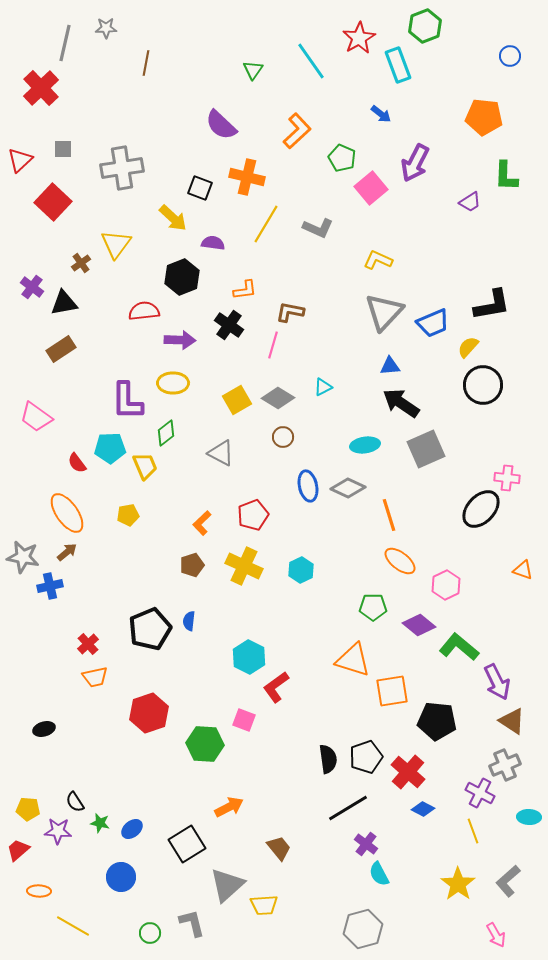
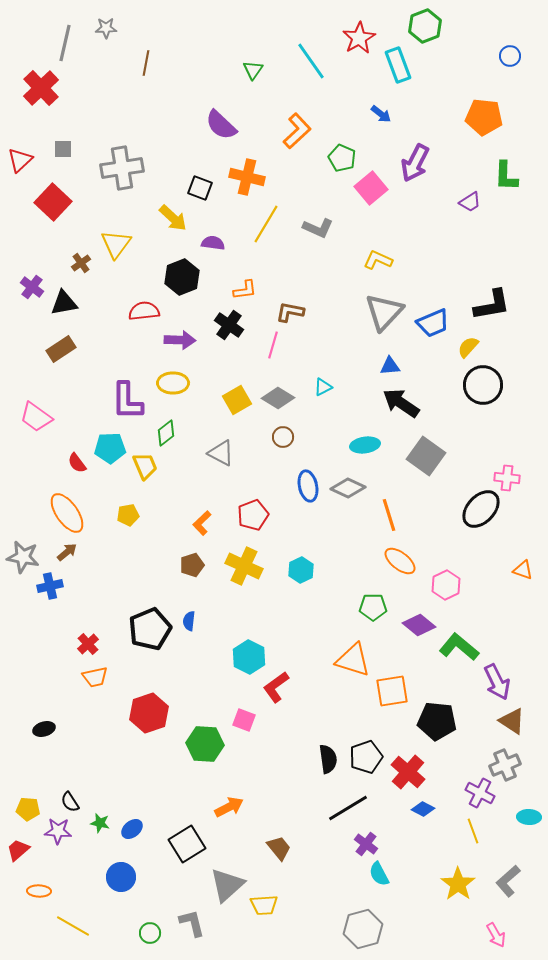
gray square at (426, 449): moved 7 px down; rotated 30 degrees counterclockwise
black semicircle at (75, 802): moved 5 px left
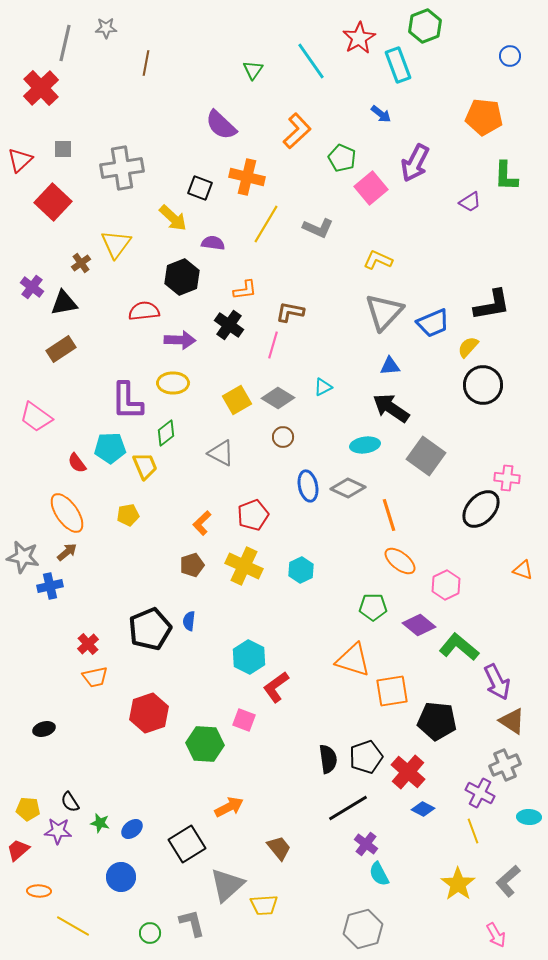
black arrow at (401, 403): moved 10 px left, 5 px down
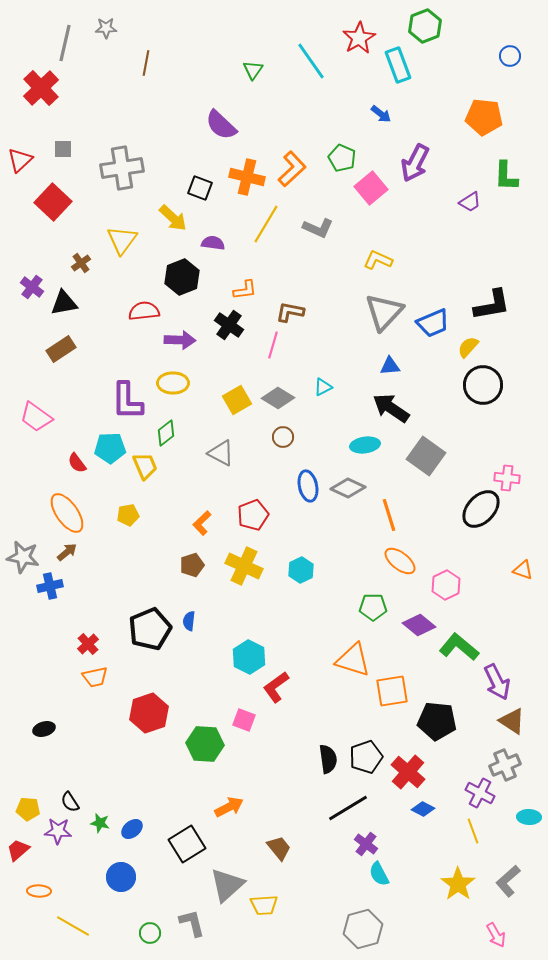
orange L-shape at (297, 131): moved 5 px left, 38 px down
yellow triangle at (116, 244): moved 6 px right, 4 px up
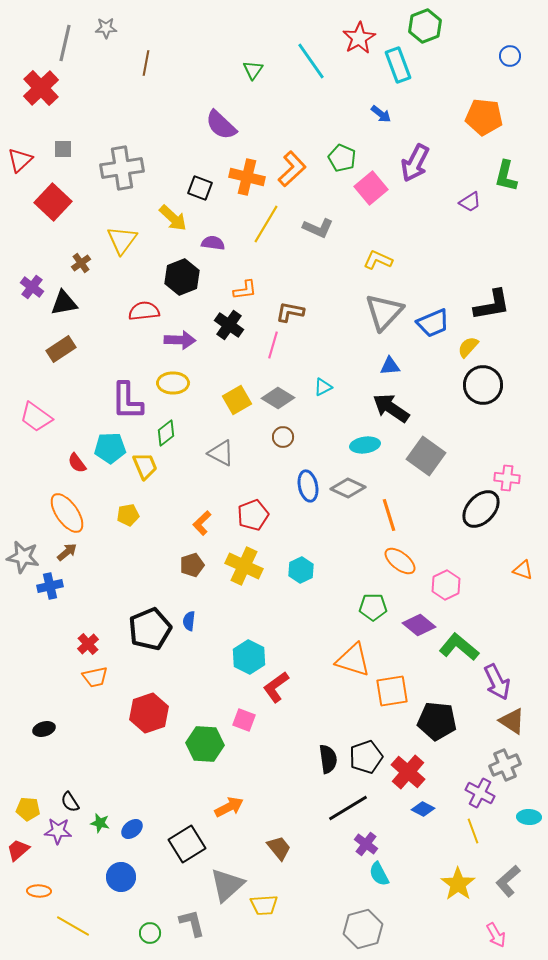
green L-shape at (506, 176): rotated 12 degrees clockwise
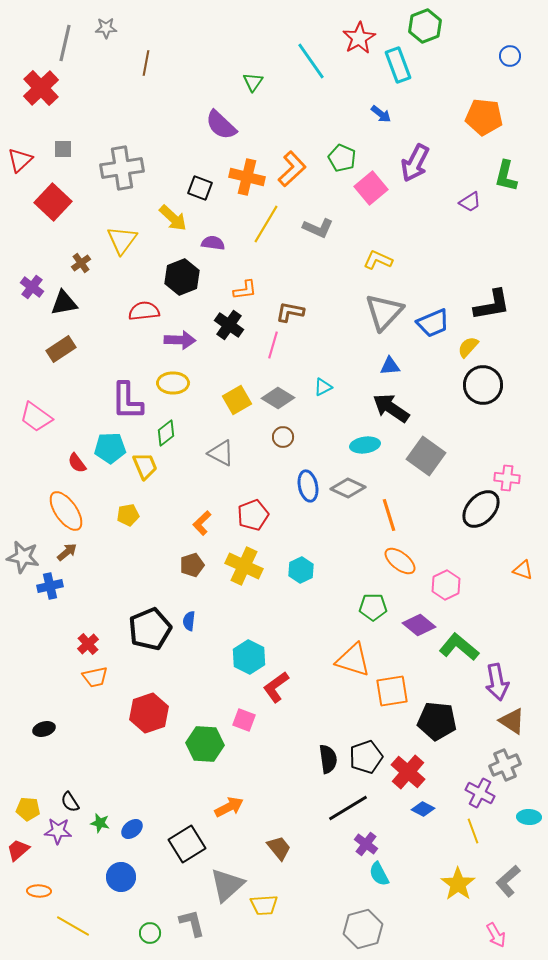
green triangle at (253, 70): moved 12 px down
orange ellipse at (67, 513): moved 1 px left, 2 px up
purple arrow at (497, 682): rotated 15 degrees clockwise
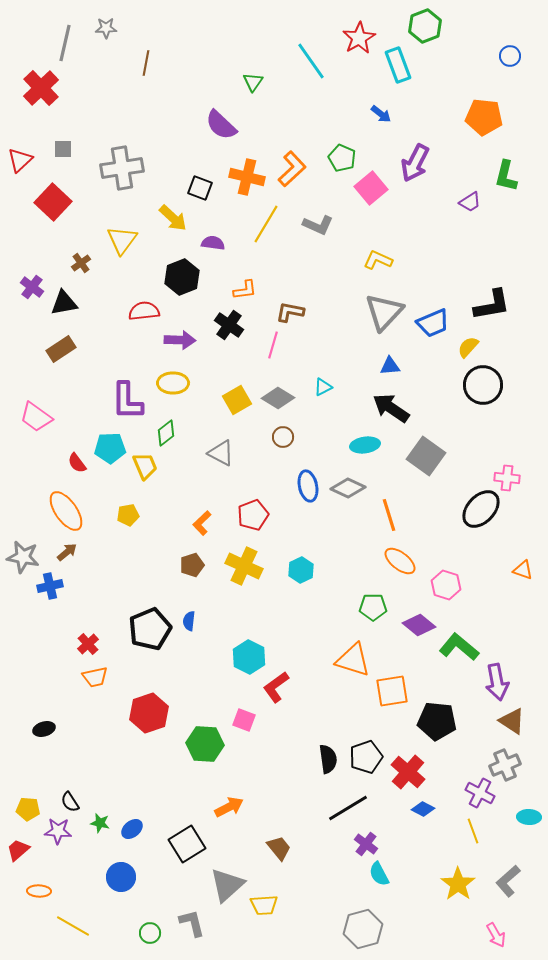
gray L-shape at (318, 228): moved 3 px up
pink hexagon at (446, 585): rotated 16 degrees counterclockwise
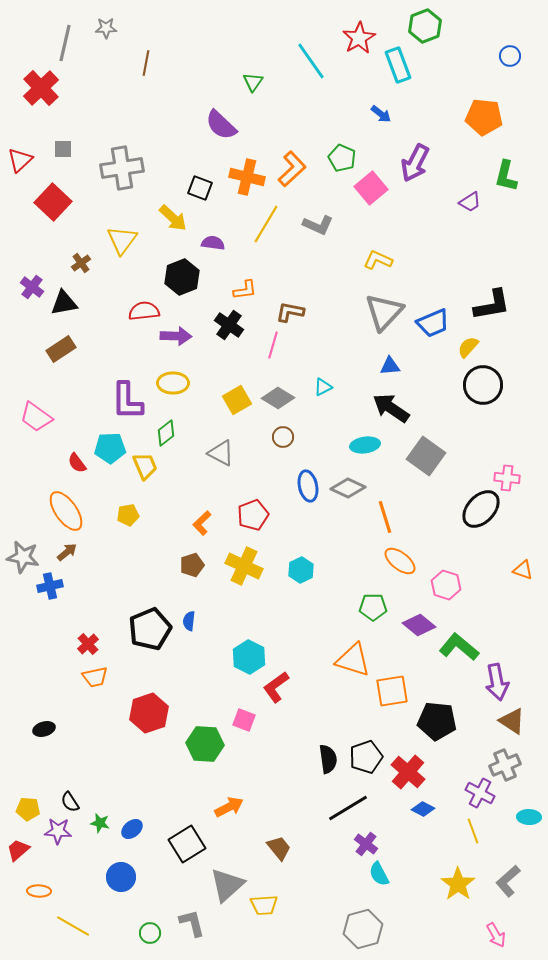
purple arrow at (180, 340): moved 4 px left, 4 px up
orange line at (389, 515): moved 4 px left, 2 px down
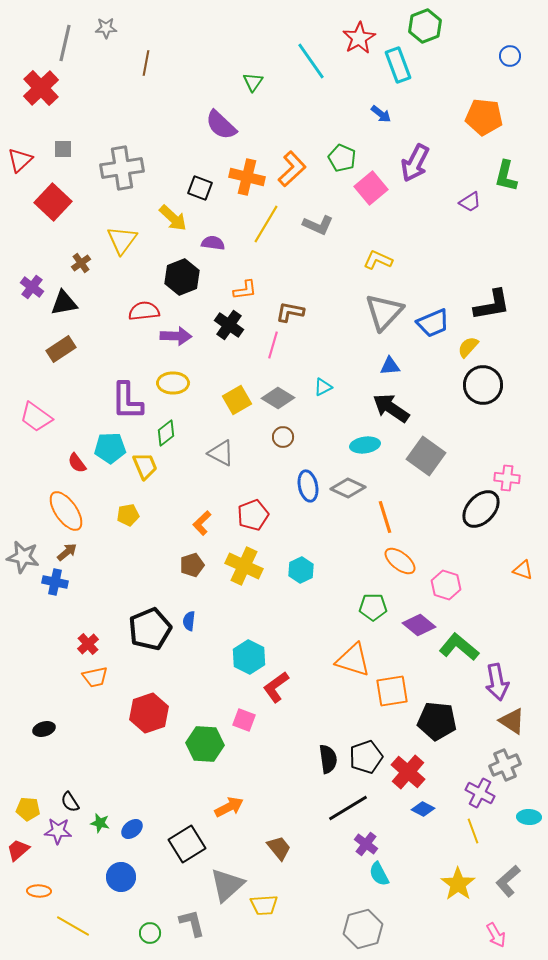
blue cross at (50, 586): moved 5 px right, 4 px up; rotated 25 degrees clockwise
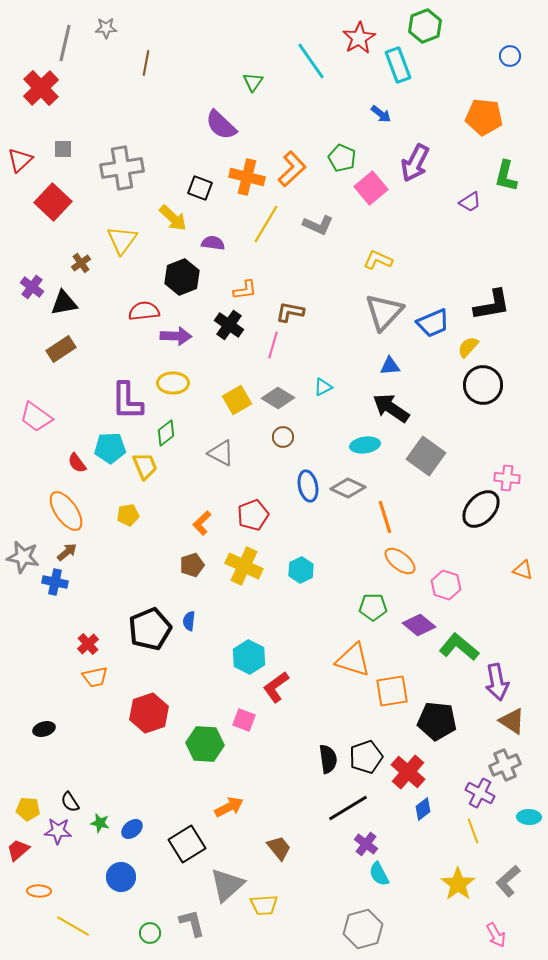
blue diamond at (423, 809): rotated 65 degrees counterclockwise
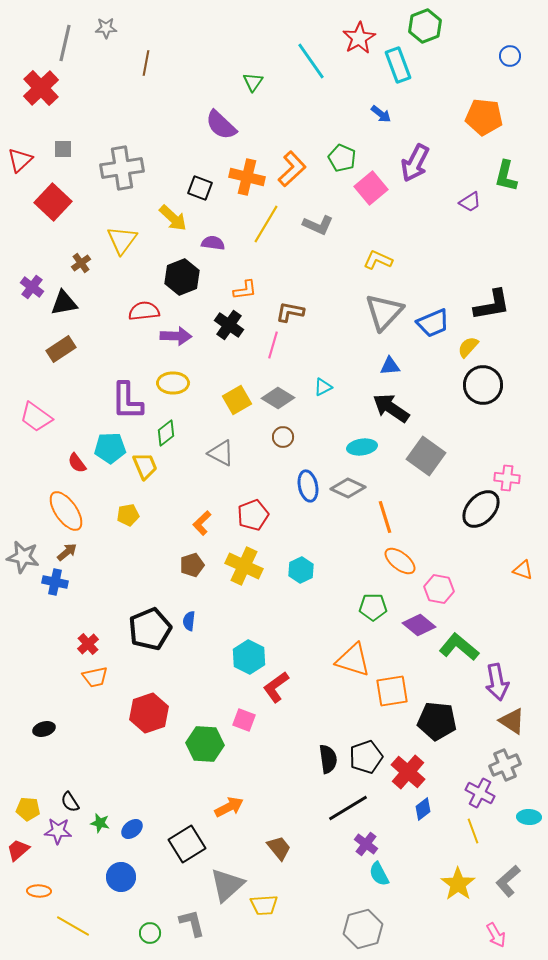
cyan ellipse at (365, 445): moved 3 px left, 2 px down
pink hexagon at (446, 585): moved 7 px left, 4 px down; rotated 8 degrees counterclockwise
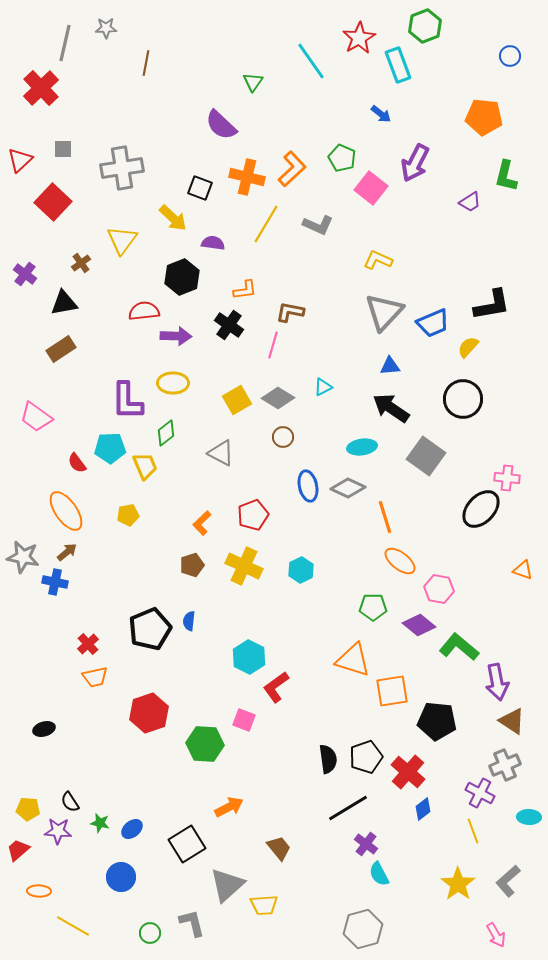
pink square at (371, 188): rotated 12 degrees counterclockwise
purple cross at (32, 287): moved 7 px left, 13 px up
black circle at (483, 385): moved 20 px left, 14 px down
